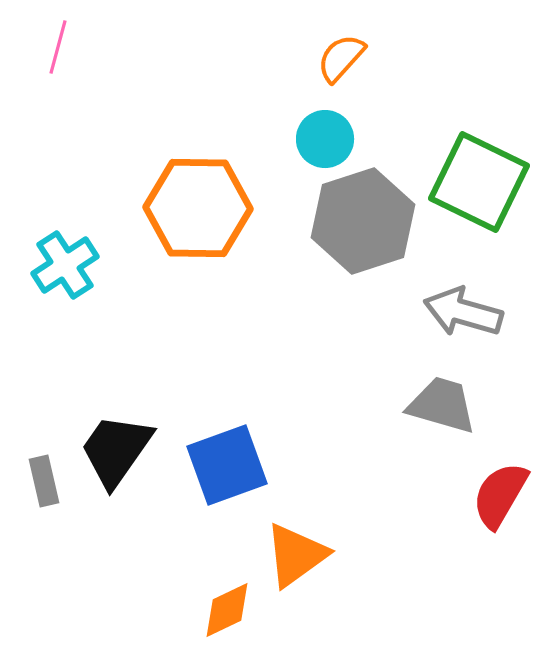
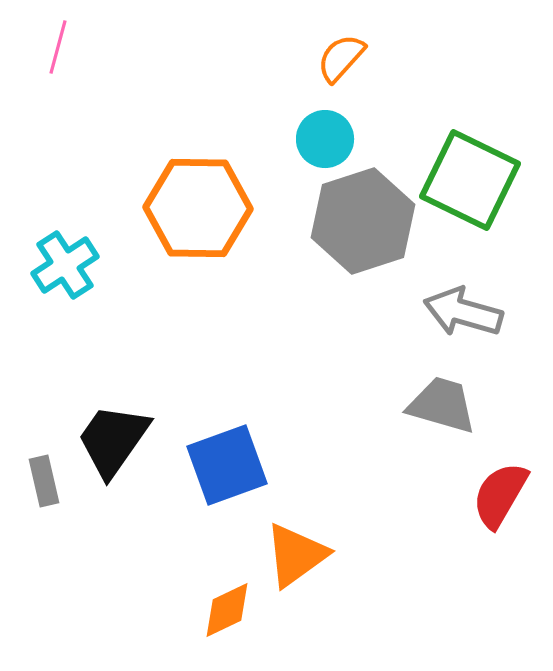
green square: moved 9 px left, 2 px up
black trapezoid: moved 3 px left, 10 px up
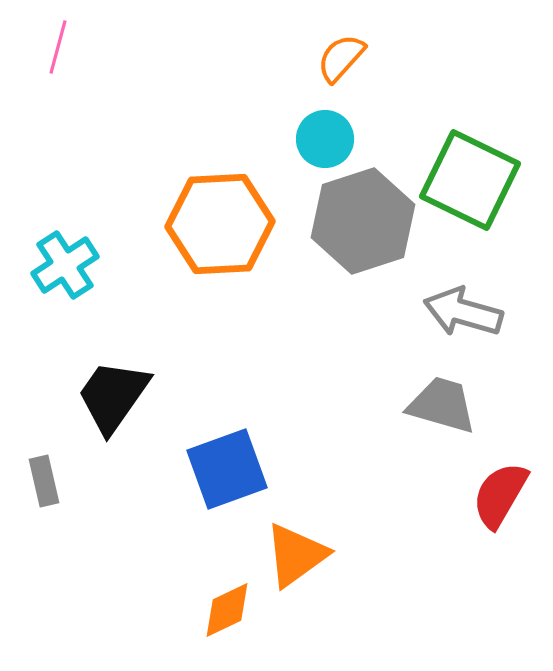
orange hexagon: moved 22 px right, 16 px down; rotated 4 degrees counterclockwise
black trapezoid: moved 44 px up
blue square: moved 4 px down
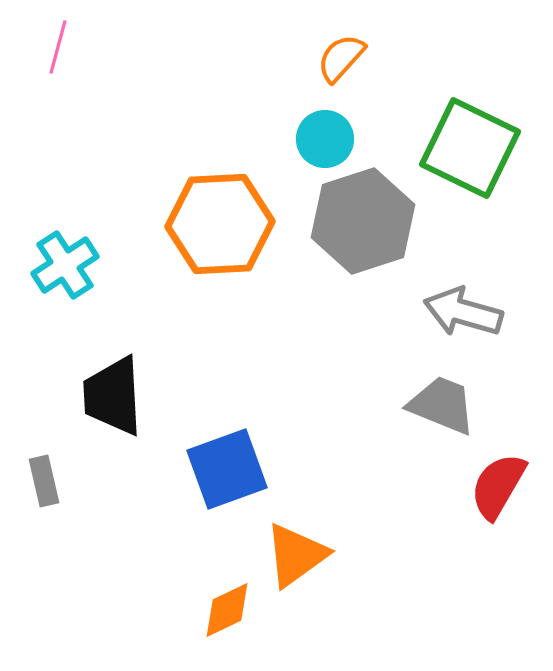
green square: moved 32 px up
black trapezoid: rotated 38 degrees counterclockwise
gray trapezoid: rotated 6 degrees clockwise
red semicircle: moved 2 px left, 9 px up
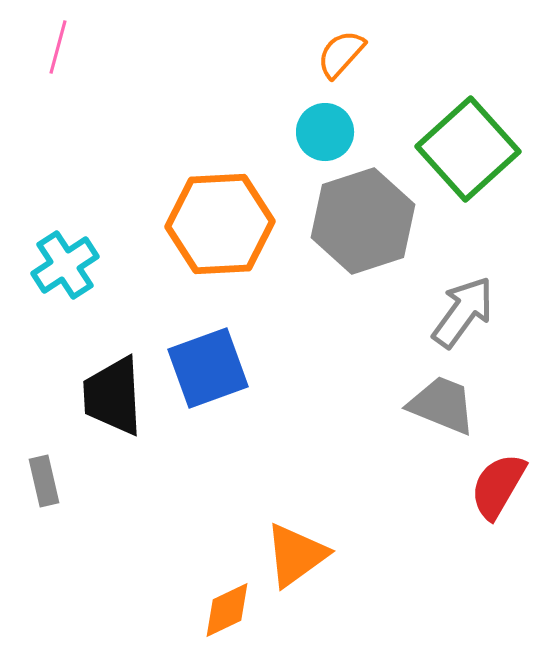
orange semicircle: moved 4 px up
cyan circle: moved 7 px up
green square: moved 2 px left, 1 px down; rotated 22 degrees clockwise
gray arrow: rotated 110 degrees clockwise
blue square: moved 19 px left, 101 px up
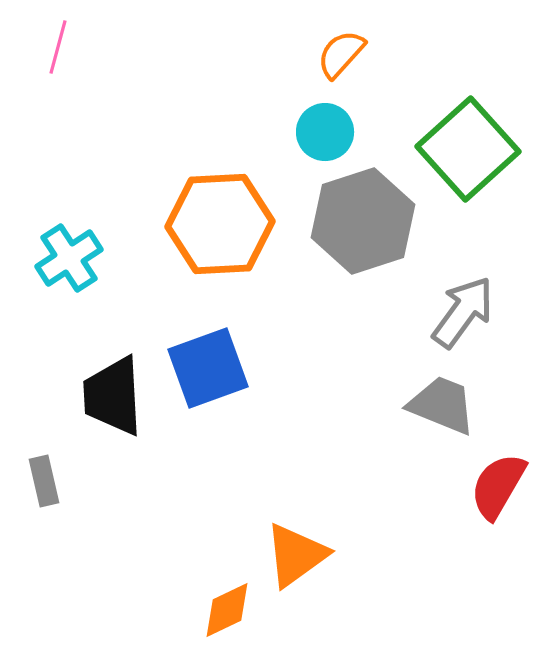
cyan cross: moved 4 px right, 7 px up
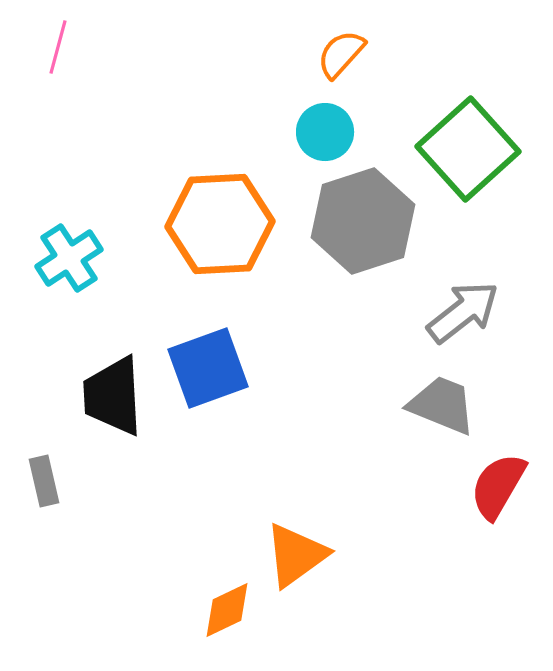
gray arrow: rotated 16 degrees clockwise
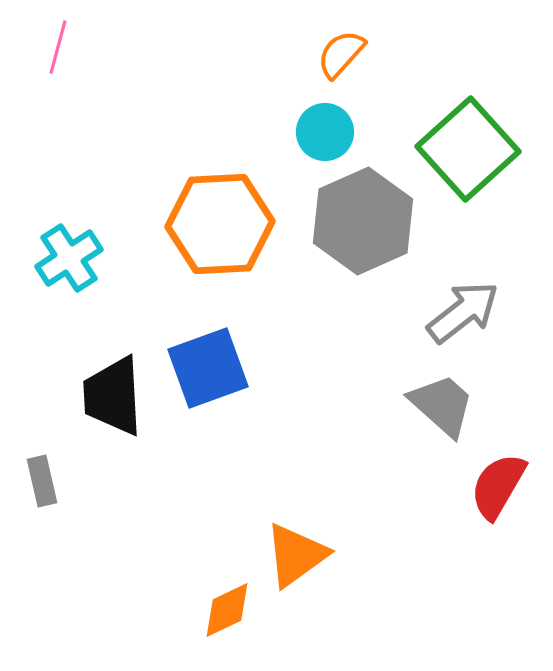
gray hexagon: rotated 6 degrees counterclockwise
gray trapezoid: rotated 20 degrees clockwise
gray rectangle: moved 2 px left
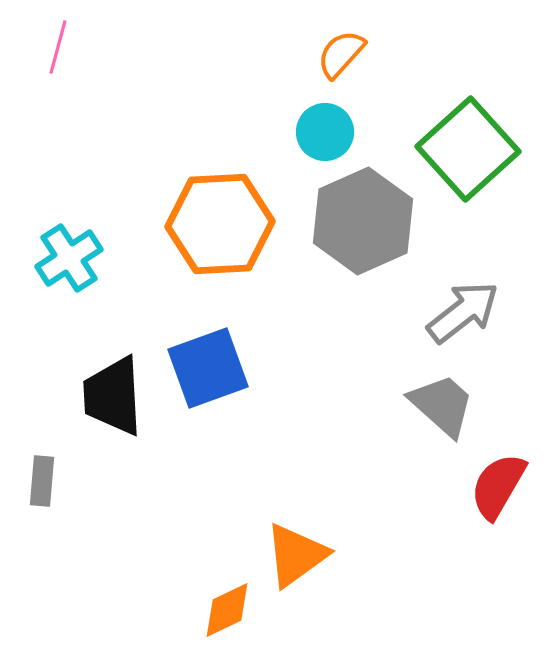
gray rectangle: rotated 18 degrees clockwise
